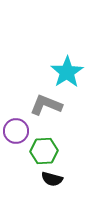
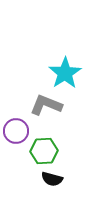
cyan star: moved 2 px left, 1 px down
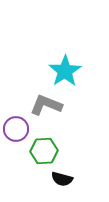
cyan star: moved 2 px up
purple circle: moved 2 px up
black semicircle: moved 10 px right
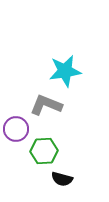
cyan star: rotated 24 degrees clockwise
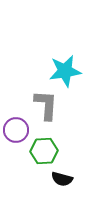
gray L-shape: rotated 72 degrees clockwise
purple circle: moved 1 px down
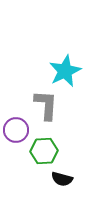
cyan star: rotated 16 degrees counterclockwise
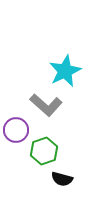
gray L-shape: rotated 128 degrees clockwise
green hexagon: rotated 16 degrees counterclockwise
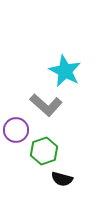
cyan star: rotated 20 degrees counterclockwise
